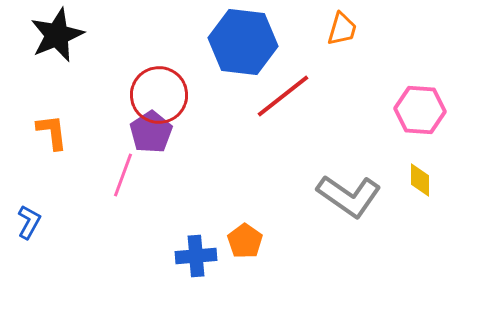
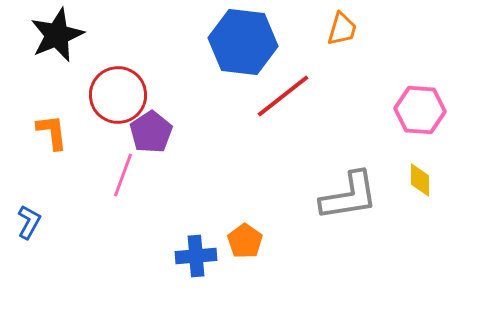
red circle: moved 41 px left
gray L-shape: rotated 44 degrees counterclockwise
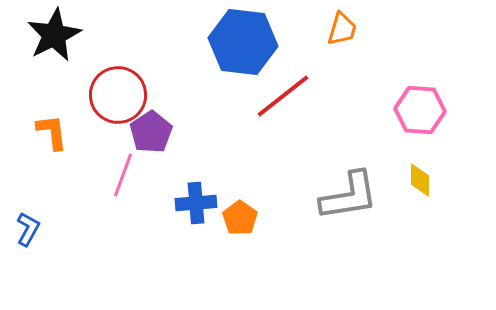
black star: moved 3 px left; rotated 4 degrees counterclockwise
blue L-shape: moved 1 px left, 7 px down
orange pentagon: moved 5 px left, 23 px up
blue cross: moved 53 px up
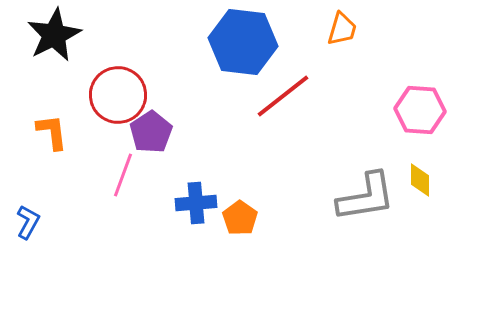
gray L-shape: moved 17 px right, 1 px down
blue L-shape: moved 7 px up
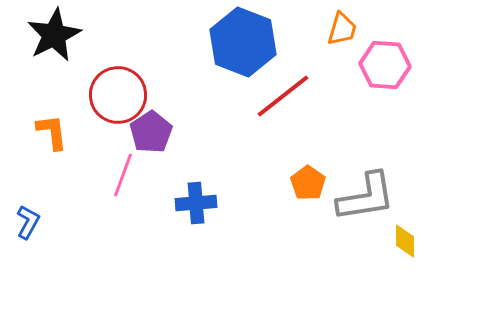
blue hexagon: rotated 14 degrees clockwise
pink hexagon: moved 35 px left, 45 px up
yellow diamond: moved 15 px left, 61 px down
orange pentagon: moved 68 px right, 35 px up
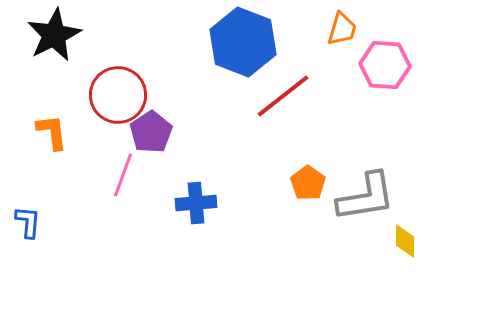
blue L-shape: rotated 24 degrees counterclockwise
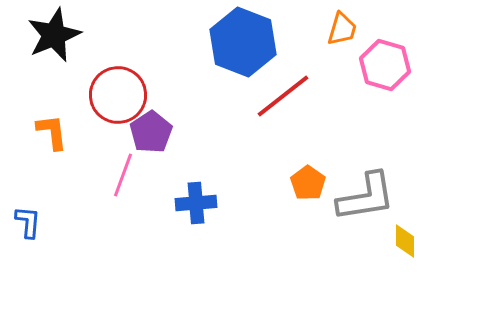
black star: rotated 4 degrees clockwise
pink hexagon: rotated 12 degrees clockwise
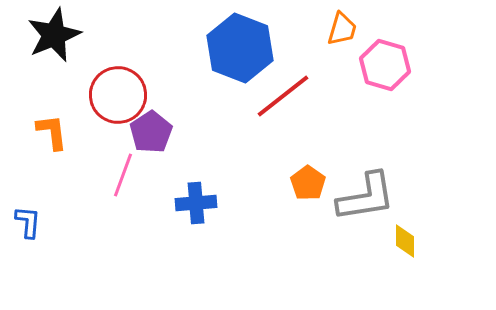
blue hexagon: moved 3 px left, 6 px down
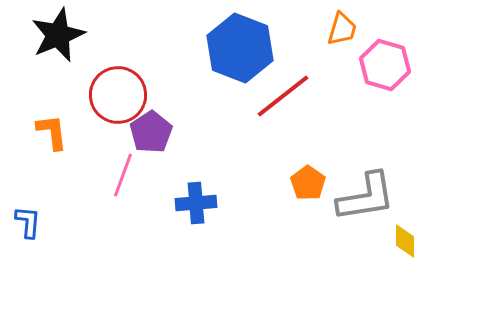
black star: moved 4 px right
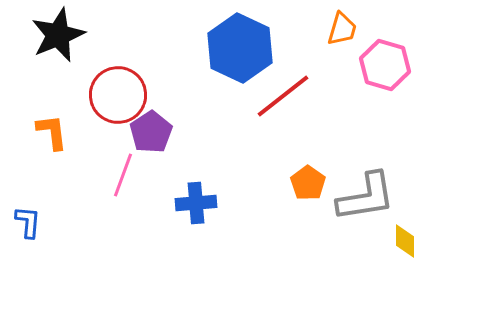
blue hexagon: rotated 4 degrees clockwise
